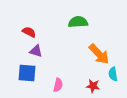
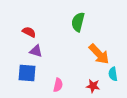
green semicircle: rotated 72 degrees counterclockwise
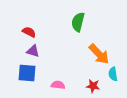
purple triangle: moved 3 px left
pink semicircle: rotated 96 degrees counterclockwise
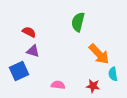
blue square: moved 8 px left, 2 px up; rotated 30 degrees counterclockwise
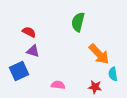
red star: moved 2 px right, 1 px down
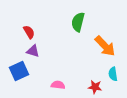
red semicircle: rotated 32 degrees clockwise
orange arrow: moved 6 px right, 8 px up
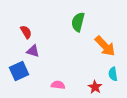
red semicircle: moved 3 px left
red star: rotated 24 degrees clockwise
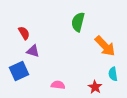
red semicircle: moved 2 px left, 1 px down
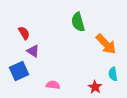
green semicircle: rotated 30 degrees counterclockwise
orange arrow: moved 1 px right, 2 px up
purple triangle: rotated 16 degrees clockwise
pink semicircle: moved 5 px left
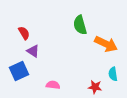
green semicircle: moved 2 px right, 3 px down
orange arrow: rotated 20 degrees counterclockwise
red star: rotated 24 degrees counterclockwise
